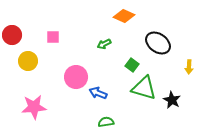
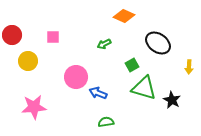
green square: rotated 24 degrees clockwise
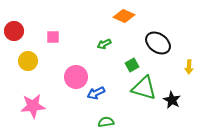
red circle: moved 2 px right, 4 px up
blue arrow: moved 2 px left; rotated 48 degrees counterclockwise
pink star: moved 1 px left, 1 px up
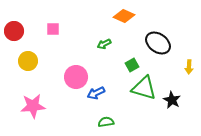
pink square: moved 8 px up
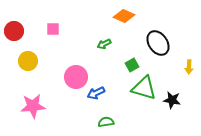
black ellipse: rotated 20 degrees clockwise
black star: rotated 18 degrees counterclockwise
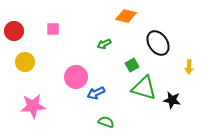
orange diamond: moved 2 px right; rotated 10 degrees counterclockwise
yellow circle: moved 3 px left, 1 px down
green semicircle: rotated 28 degrees clockwise
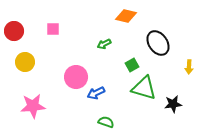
black star: moved 1 px right, 4 px down; rotated 18 degrees counterclockwise
